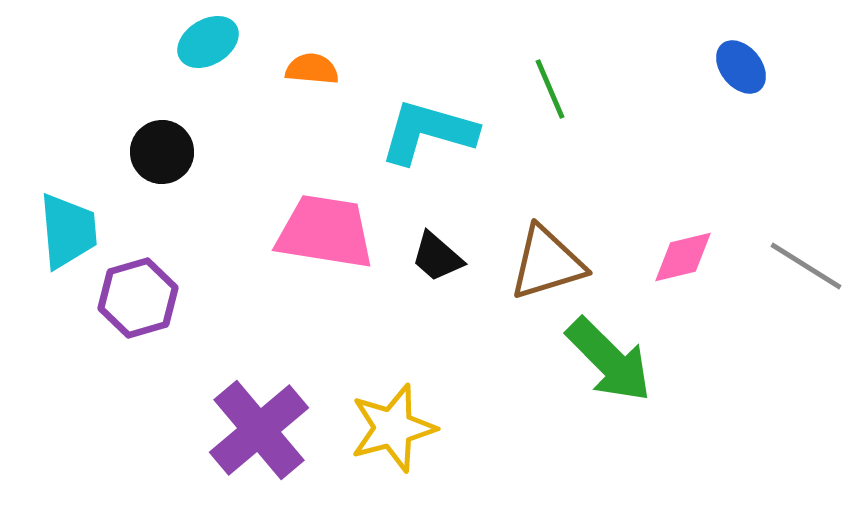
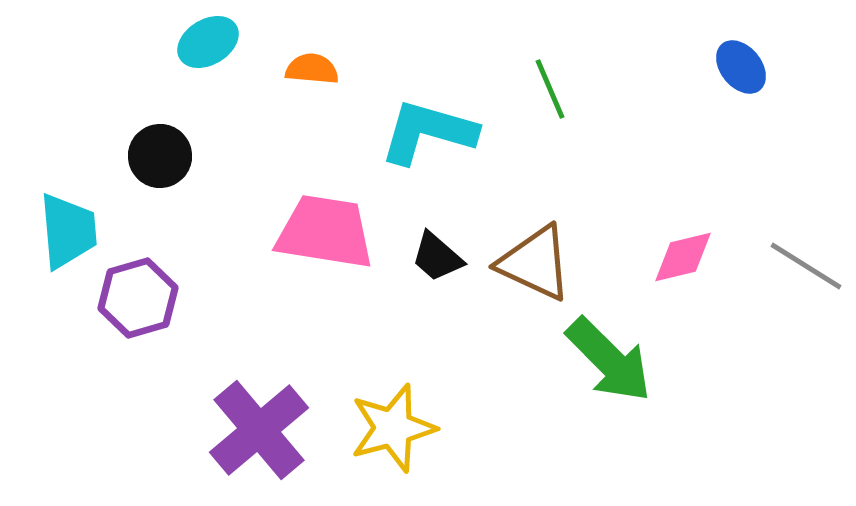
black circle: moved 2 px left, 4 px down
brown triangle: moved 12 px left; rotated 42 degrees clockwise
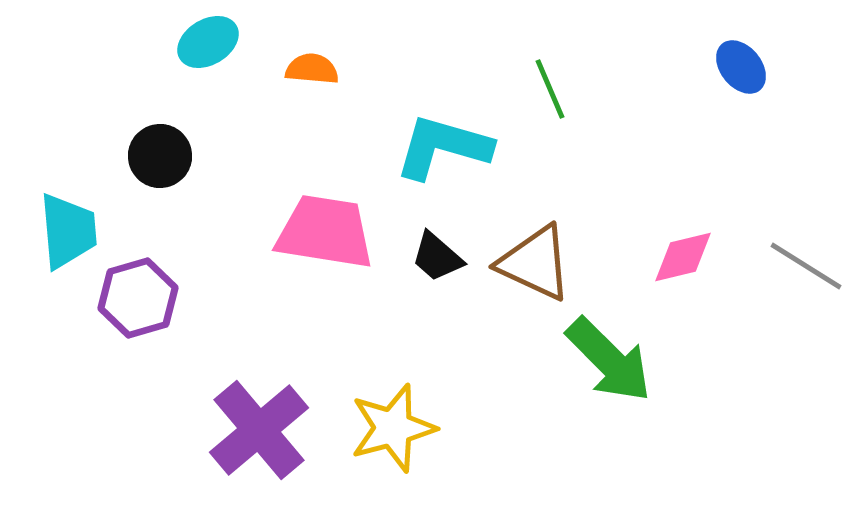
cyan L-shape: moved 15 px right, 15 px down
